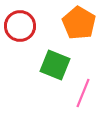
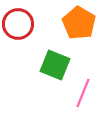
red circle: moved 2 px left, 2 px up
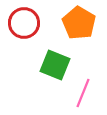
red circle: moved 6 px right, 1 px up
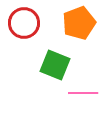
orange pentagon: rotated 20 degrees clockwise
pink line: rotated 68 degrees clockwise
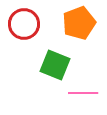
red circle: moved 1 px down
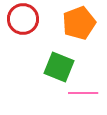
red circle: moved 1 px left, 5 px up
green square: moved 4 px right, 2 px down
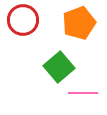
red circle: moved 1 px down
green square: rotated 28 degrees clockwise
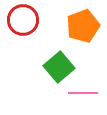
orange pentagon: moved 4 px right, 3 px down
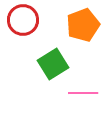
orange pentagon: moved 1 px up
green square: moved 6 px left, 3 px up; rotated 8 degrees clockwise
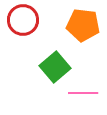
orange pentagon: rotated 28 degrees clockwise
green square: moved 2 px right, 3 px down; rotated 8 degrees counterclockwise
